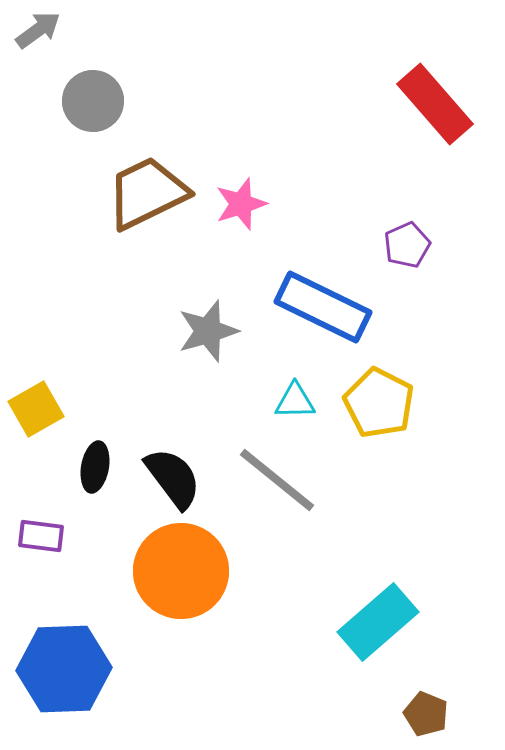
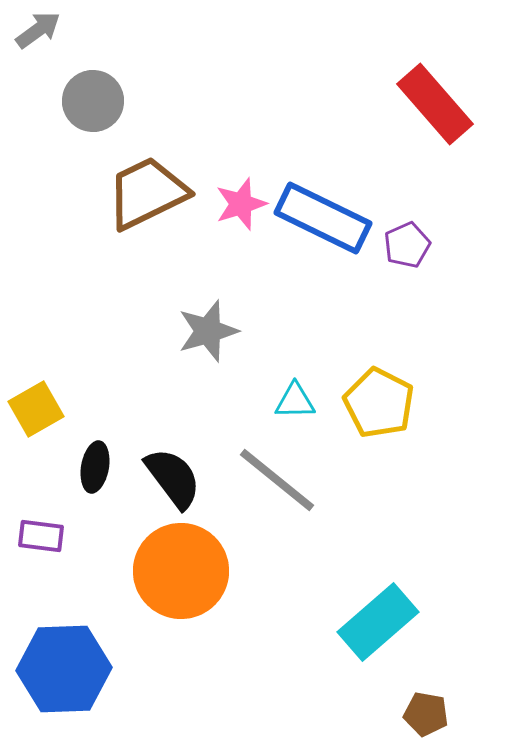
blue rectangle: moved 89 px up
brown pentagon: rotated 12 degrees counterclockwise
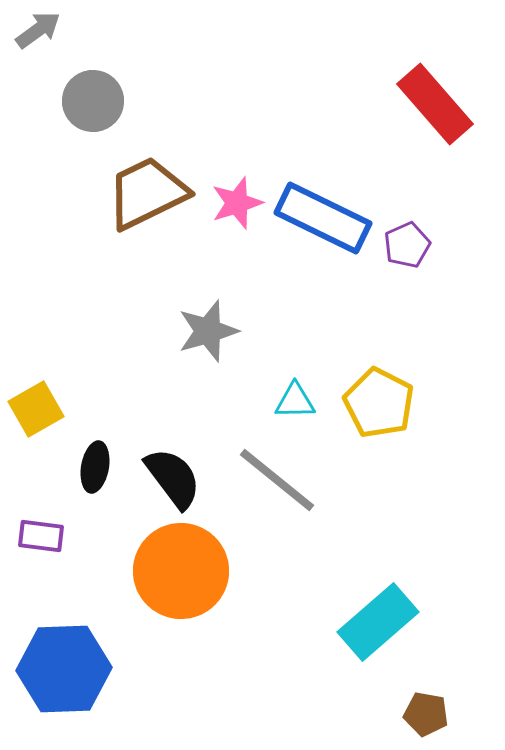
pink star: moved 4 px left, 1 px up
